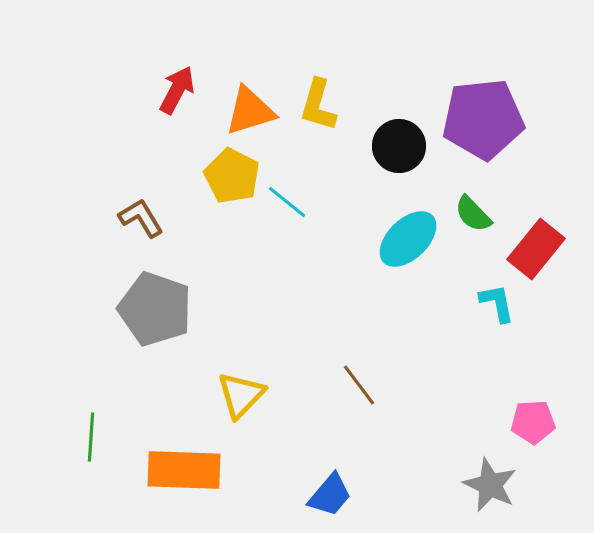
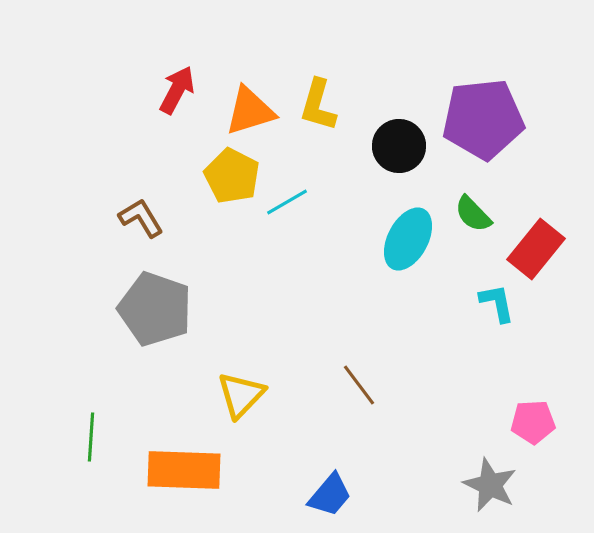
cyan line: rotated 69 degrees counterclockwise
cyan ellipse: rotated 18 degrees counterclockwise
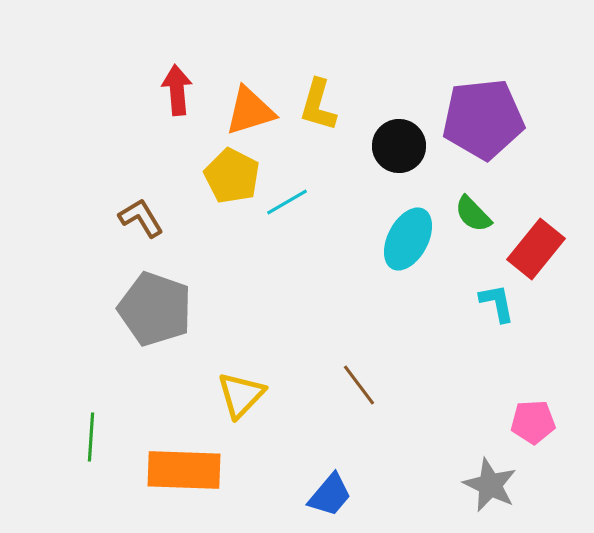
red arrow: rotated 33 degrees counterclockwise
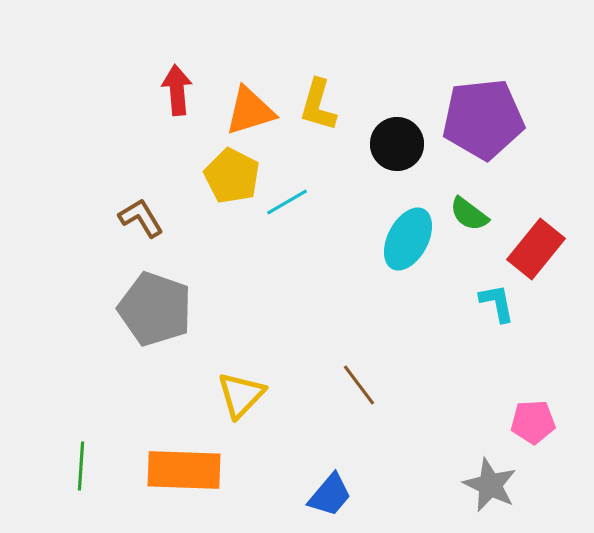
black circle: moved 2 px left, 2 px up
green semicircle: moved 4 px left; rotated 9 degrees counterclockwise
green line: moved 10 px left, 29 px down
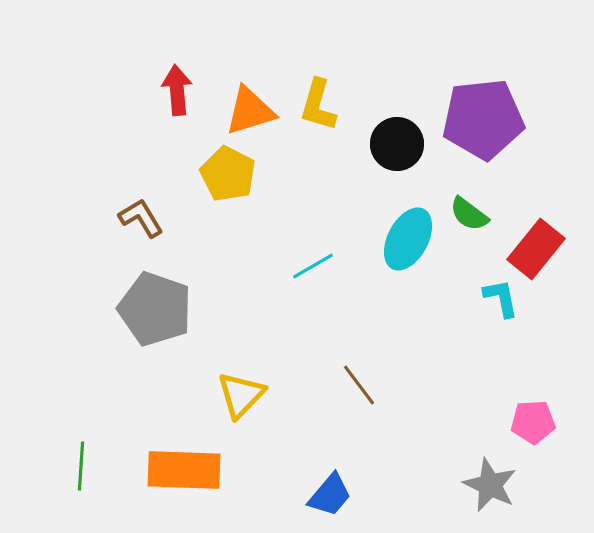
yellow pentagon: moved 4 px left, 2 px up
cyan line: moved 26 px right, 64 px down
cyan L-shape: moved 4 px right, 5 px up
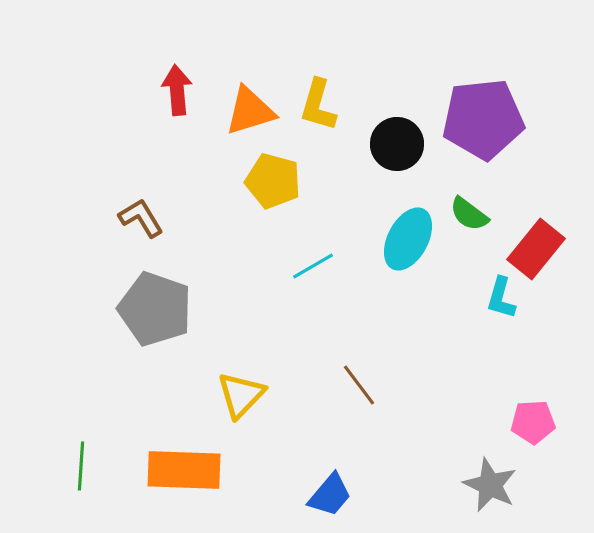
yellow pentagon: moved 45 px right, 7 px down; rotated 12 degrees counterclockwise
cyan L-shape: rotated 153 degrees counterclockwise
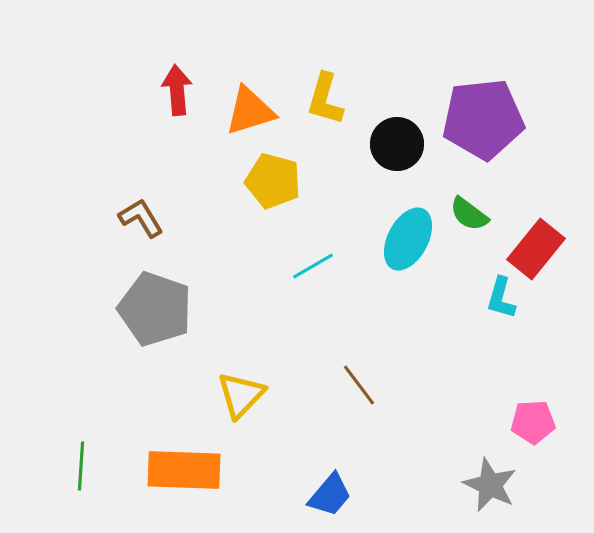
yellow L-shape: moved 7 px right, 6 px up
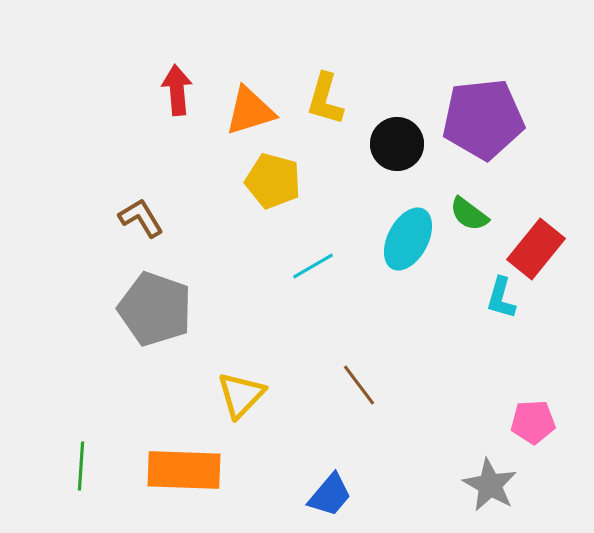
gray star: rotated 4 degrees clockwise
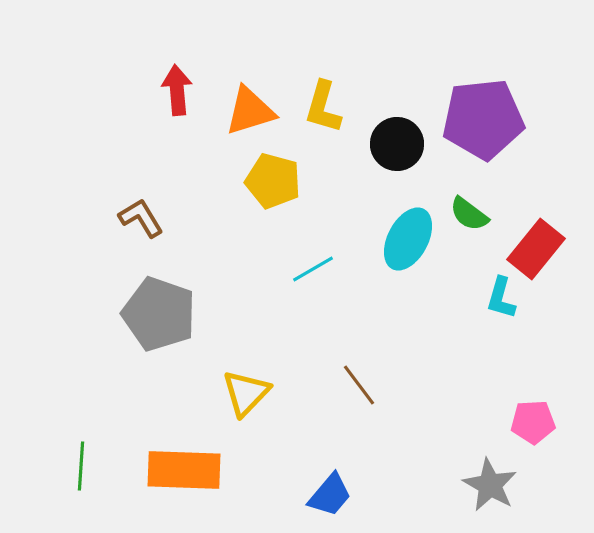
yellow L-shape: moved 2 px left, 8 px down
cyan line: moved 3 px down
gray pentagon: moved 4 px right, 5 px down
yellow triangle: moved 5 px right, 2 px up
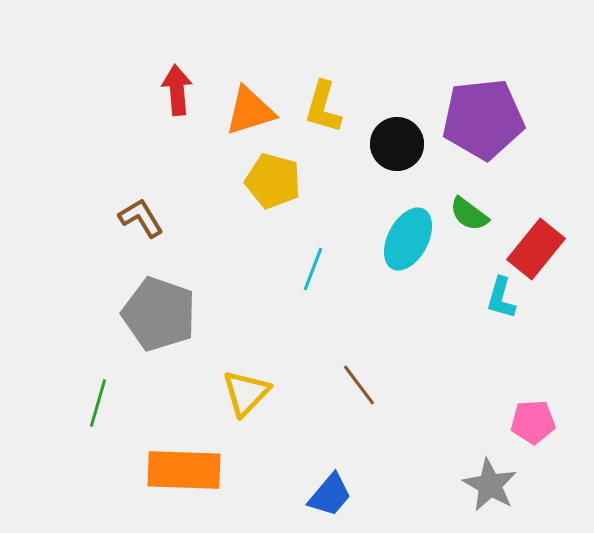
cyan line: rotated 39 degrees counterclockwise
green line: moved 17 px right, 63 px up; rotated 12 degrees clockwise
